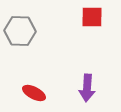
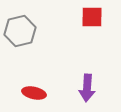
gray hexagon: rotated 16 degrees counterclockwise
red ellipse: rotated 15 degrees counterclockwise
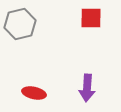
red square: moved 1 px left, 1 px down
gray hexagon: moved 7 px up
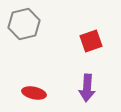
red square: moved 23 px down; rotated 20 degrees counterclockwise
gray hexagon: moved 4 px right
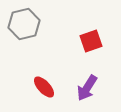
purple arrow: rotated 28 degrees clockwise
red ellipse: moved 10 px right, 6 px up; rotated 35 degrees clockwise
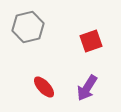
gray hexagon: moved 4 px right, 3 px down
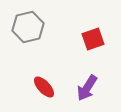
red square: moved 2 px right, 2 px up
